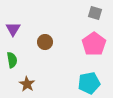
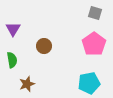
brown circle: moved 1 px left, 4 px down
brown star: rotated 21 degrees clockwise
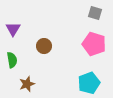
pink pentagon: rotated 20 degrees counterclockwise
cyan pentagon: rotated 10 degrees counterclockwise
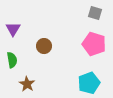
brown star: rotated 21 degrees counterclockwise
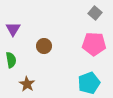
gray square: rotated 24 degrees clockwise
pink pentagon: rotated 15 degrees counterclockwise
green semicircle: moved 1 px left
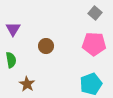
brown circle: moved 2 px right
cyan pentagon: moved 2 px right, 1 px down
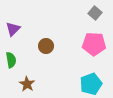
purple triangle: rotated 14 degrees clockwise
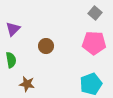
pink pentagon: moved 1 px up
brown star: rotated 21 degrees counterclockwise
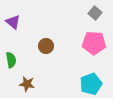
purple triangle: moved 7 px up; rotated 35 degrees counterclockwise
